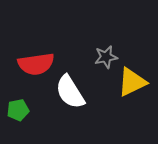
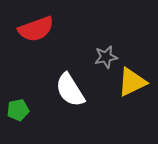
red semicircle: moved 35 px up; rotated 12 degrees counterclockwise
white semicircle: moved 2 px up
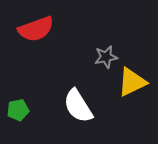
white semicircle: moved 8 px right, 16 px down
